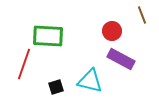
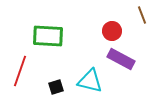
red line: moved 4 px left, 7 px down
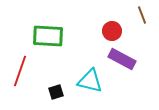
purple rectangle: moved 1 px right
black square: moved 5 px down
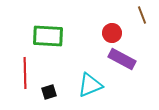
red circle: moved 2 px down
red line: moved 5 px right, 2 px down; rotated 20 degrees counterclockwise
cyan triangle: moved 4 px down; rotated 36 degrees counterclockwise
black square: moved 7 px left
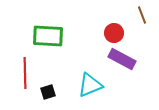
red circle: moved 2 px right
black square: moved 1 px left
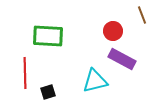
red circle: moved 1 px left, 2 px up
cyan triangle: moved 5 px right, 4 px up; rotated 8 degrees clockwise
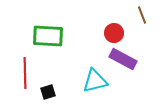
red circle: moved 1 px right, 2 px down
purple rectangle: moved 1 px right
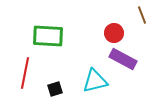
red line: rotated 12 degrees clockwise
black square: moved 7 px right, 3 px up
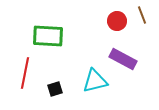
red circle: moved 3 px right, 12 px up
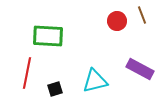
purple rectangle: moved 17 px right, 10 px down
red line: moved 2 px right
